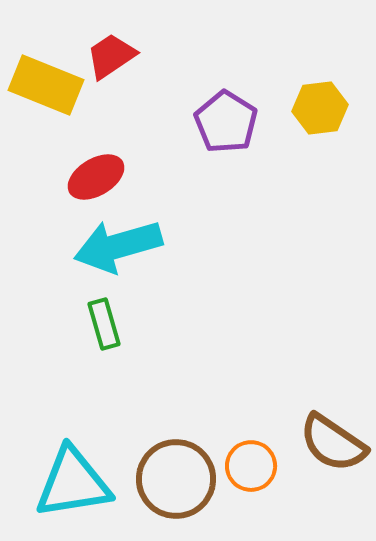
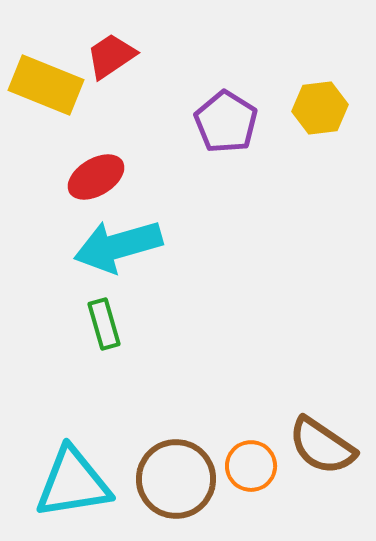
brown semicircle: moved 11 px left, 3 px down
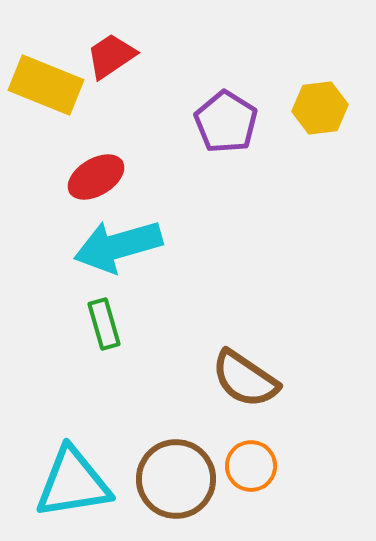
brown semicircle: moved 77 px left, 67 px up
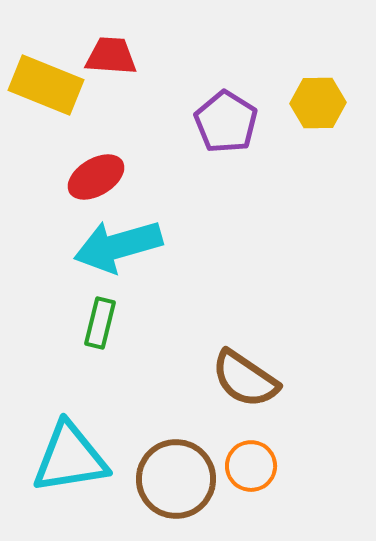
red trapezoid: rotated 38 degrees clockwise
yellow hexagon: moved 2 px left, 5 px up; rotated 6 degrees clockwise
green rectangle: moved 4 px left, 1 px up; rotated 30 degrees clockwise
cyan triangle: moved 3 px left, 25 px up
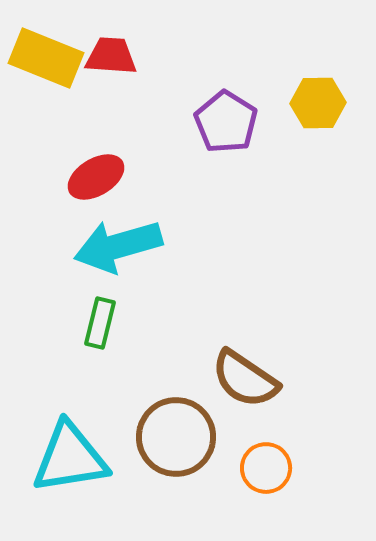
yellow rectangle: moved 27 px up
orange circle: moved 15 px right, 2 px down
brown circle: moved 42 px up
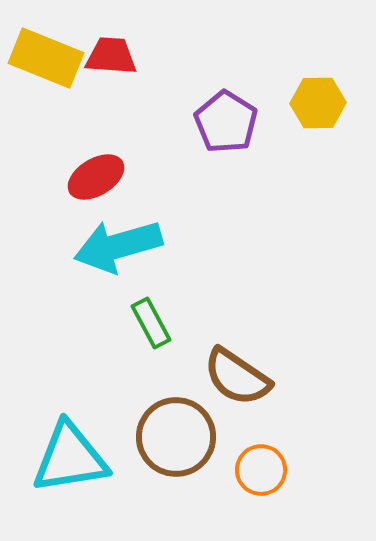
green rectangle: moved 51 px right; rotated 42 degrees counterclockwise
brown semicircle: moved 8 px left, 2 px up
orange circle: moved 5 px left, 2 px down
